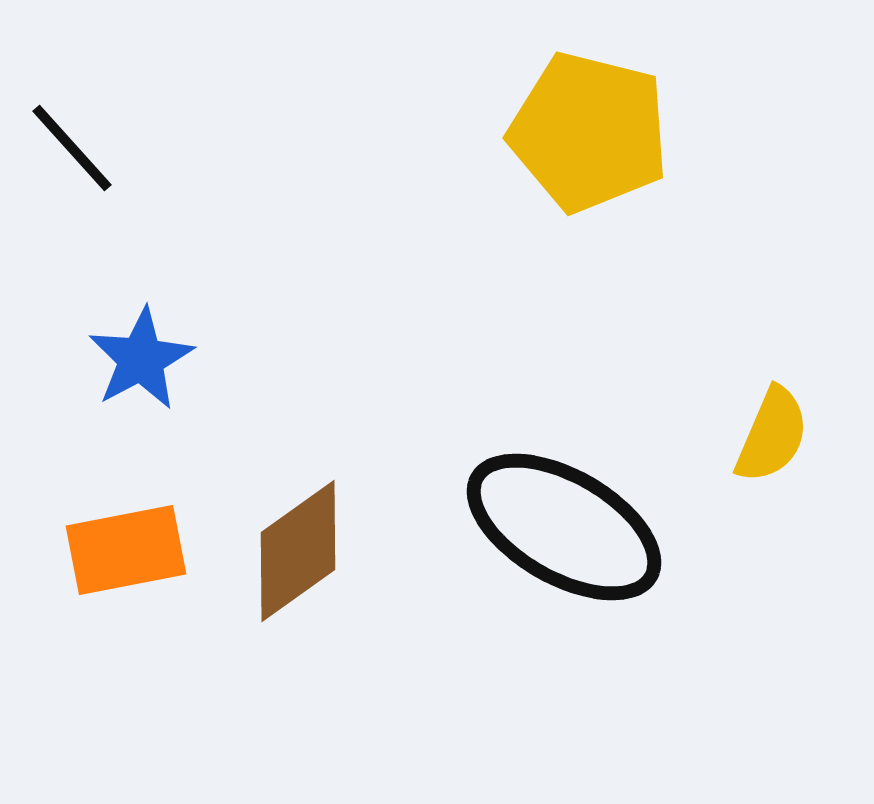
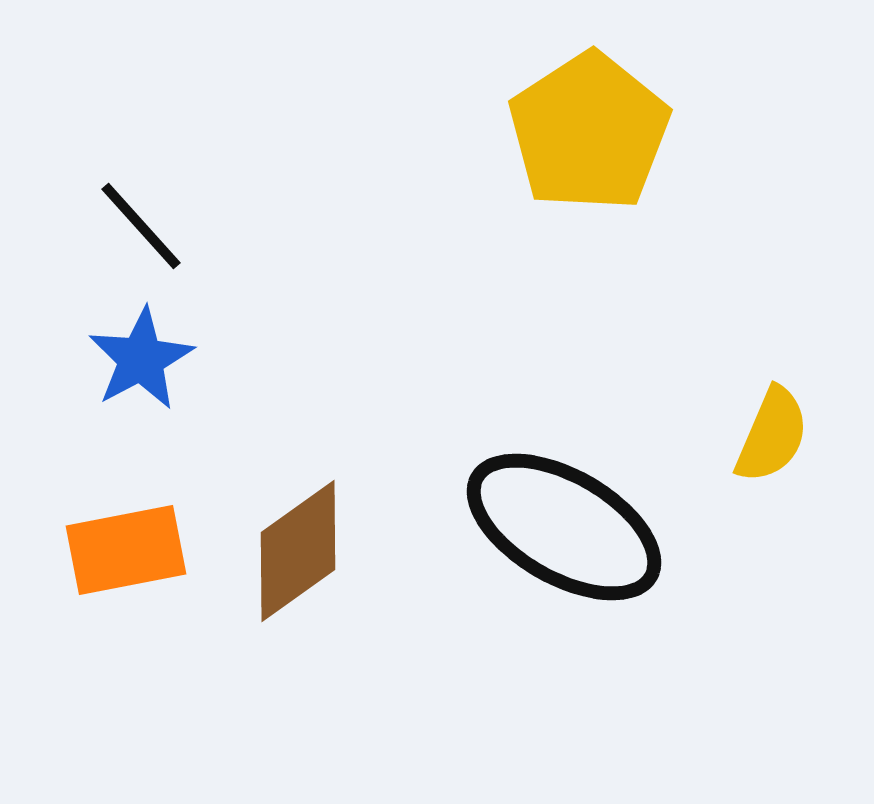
yellow pentagon: rotated 25 degrees clockwise
black line: moved 69 px right, 78 px down
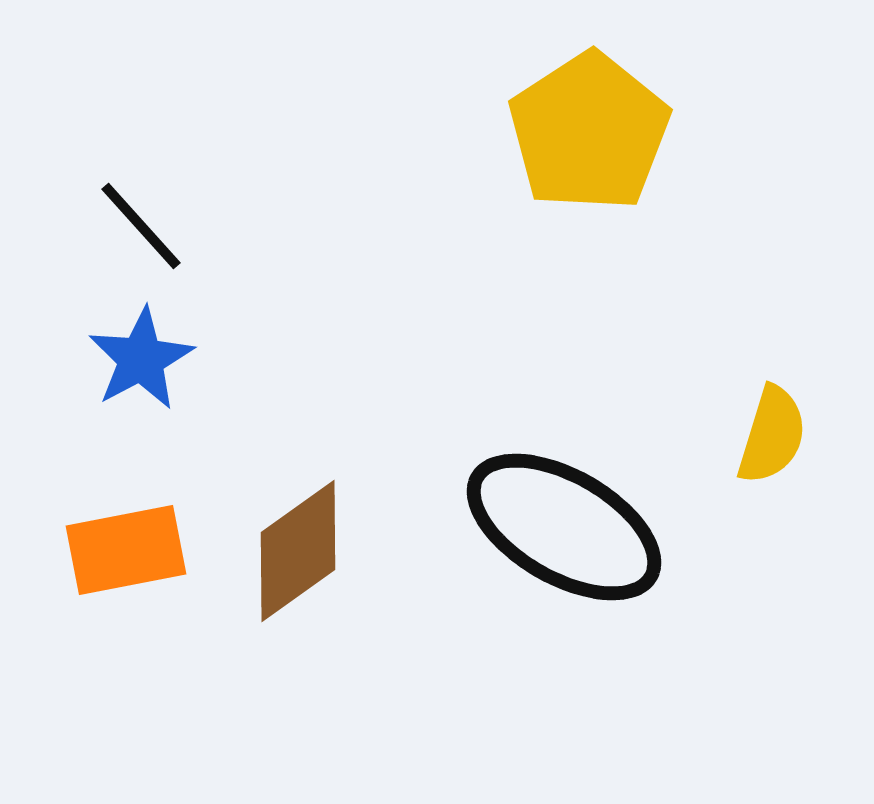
yellow semicircle: rotated 6 degrees counterclockwise
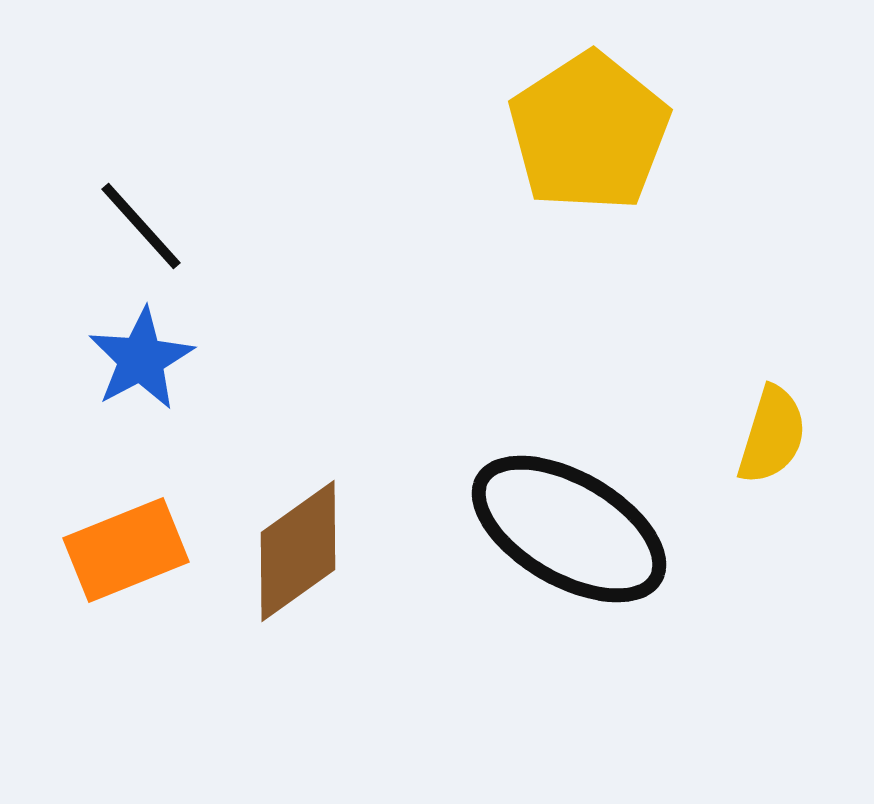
black ellipse: moved 5 px right, 2 px down
orange rectangle: rotated 11 degrees counterclockwise
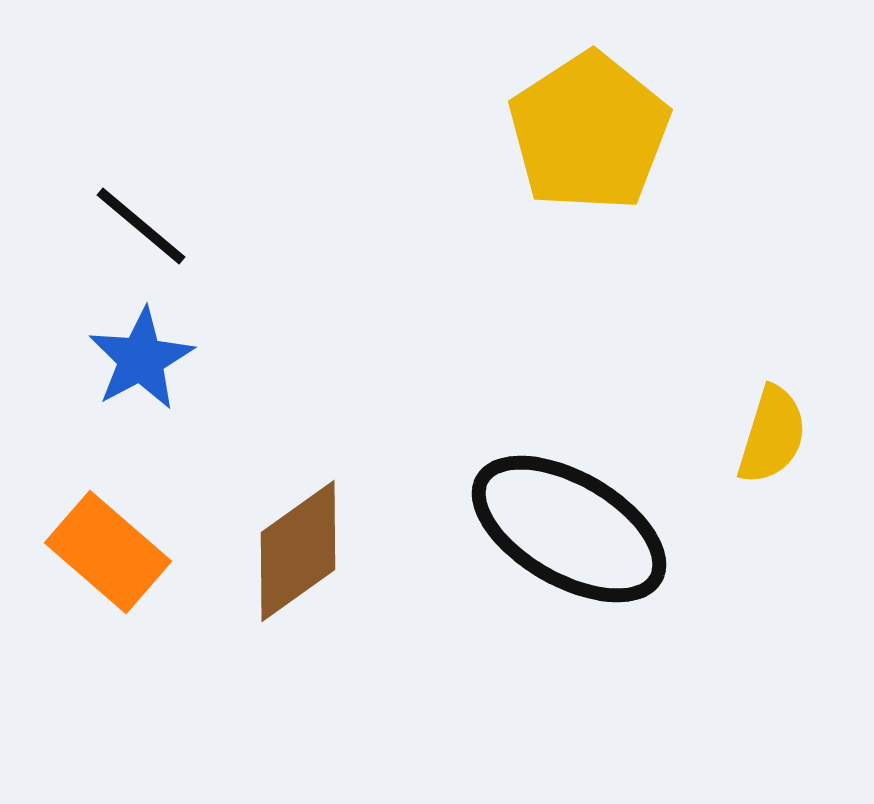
black line: rotated 8 degrees counterclockwise
orange rectangle: moved 18 px left, 2 px down; rotated 63 degrees clockwise
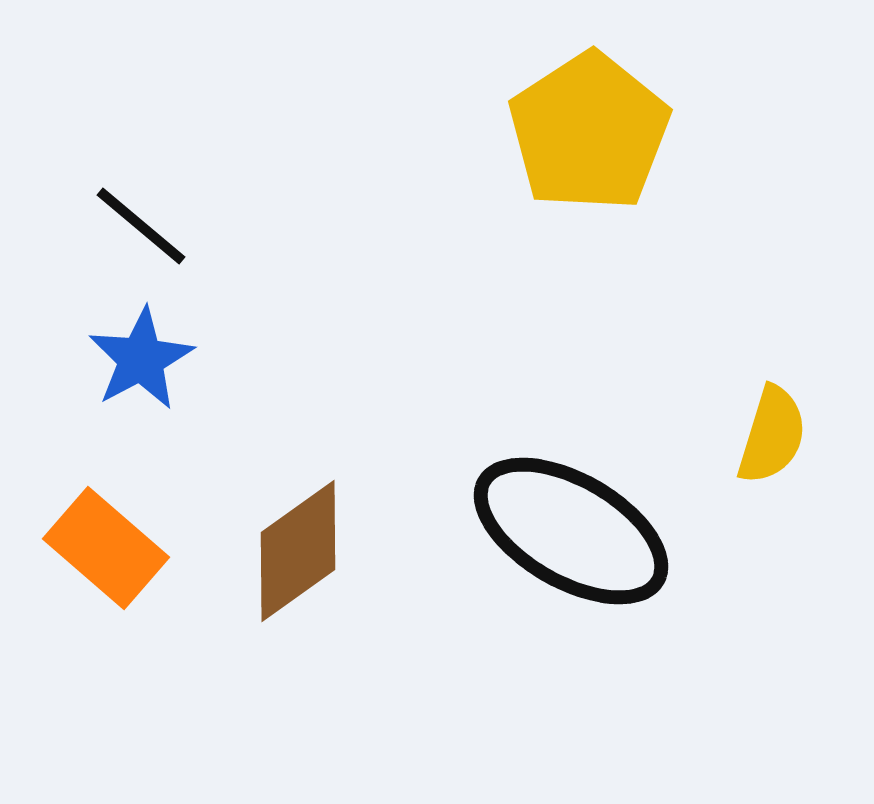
black ellipse: moved 2 px right, 2 px down
orange rectangle: moved 2 px left, 4 px up
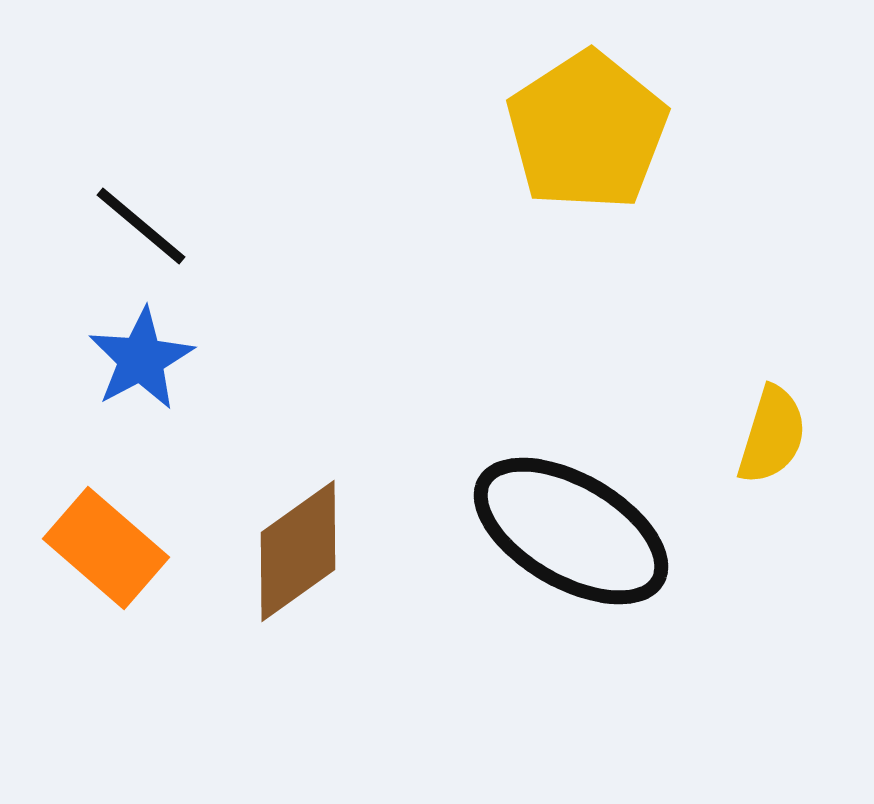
yellow pentagon: moved 2 px left, 1 px up
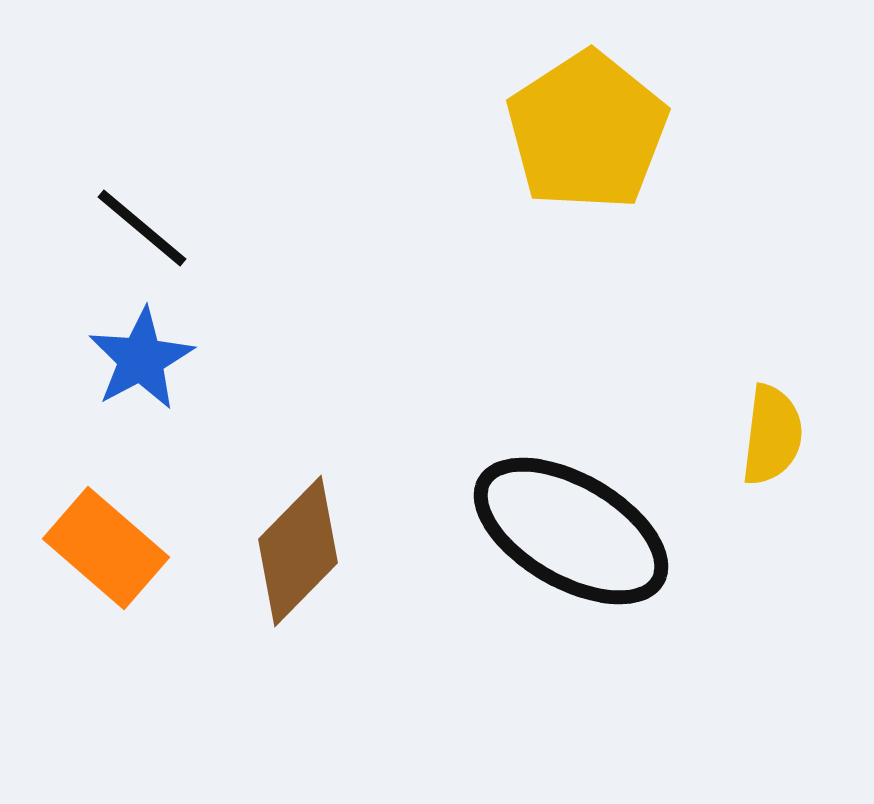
black line: moved 1 px right, 2 px down
yellow semicircle: rotated 10 degrees counterclockwise
brown diamond: rotated 10 degrees counterclockwise
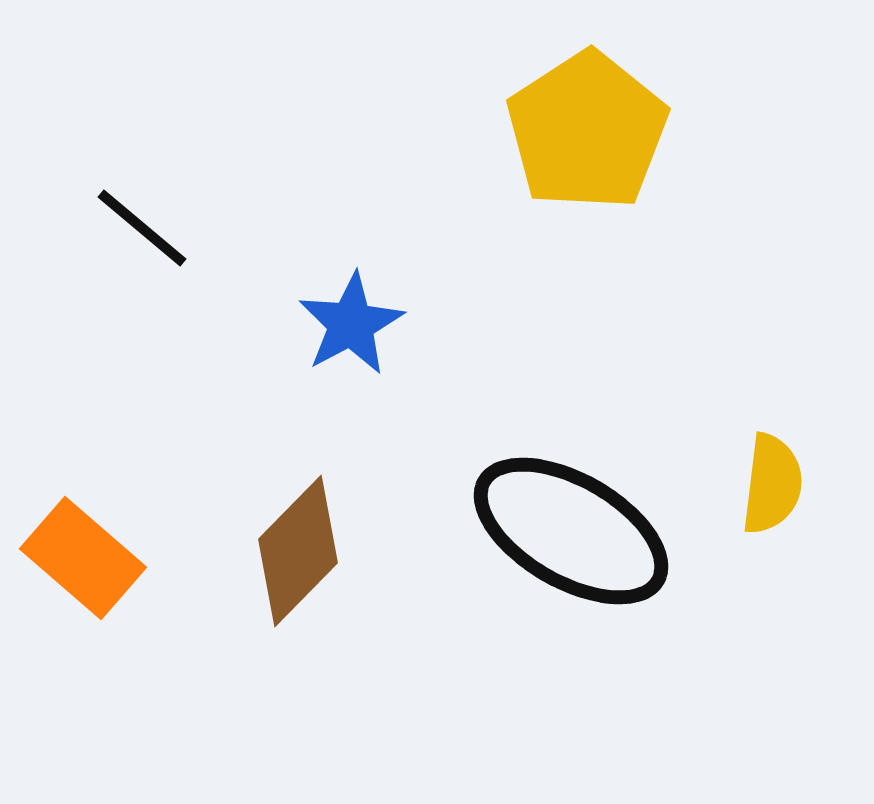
blue star: moved 210 px right, 35 px up
yellow semicircle: moved 49 px down
orange rectangle: moved 23 px left, 10 px down
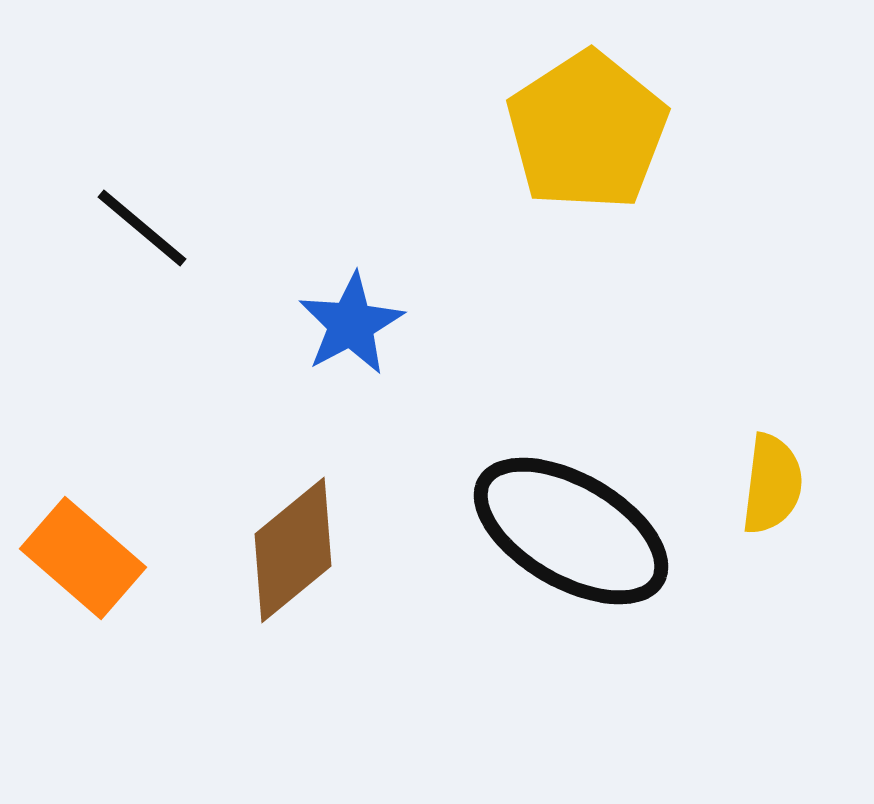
brown diamond: moved 5 px left, 1 px up; rotated 6 degrees clockwise
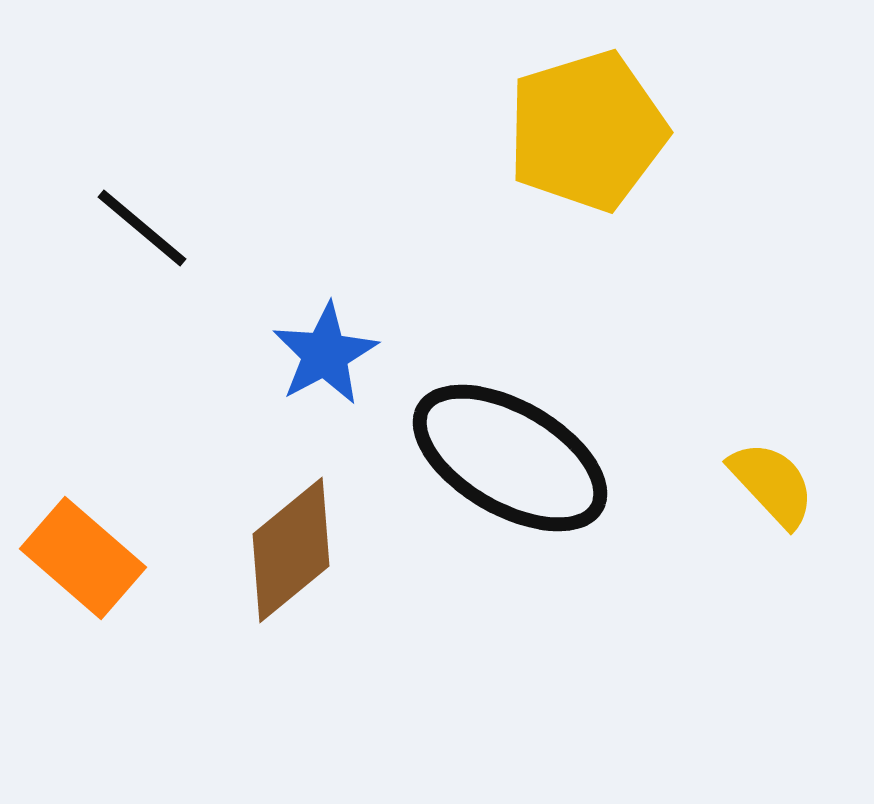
yellow pentagon: rotated 16 degrees clockwise
blue star: moved 26 px left, 30 px down
yellow semicircle: rotated 50 degrees counterclockwise
black ellipse: moved 61 px left, 73 px up
brown diamond: moved 2 px left
